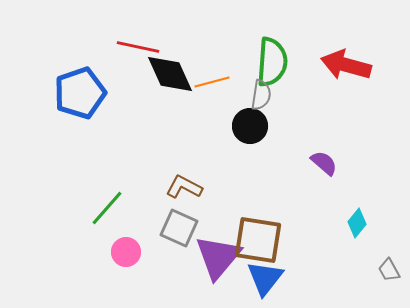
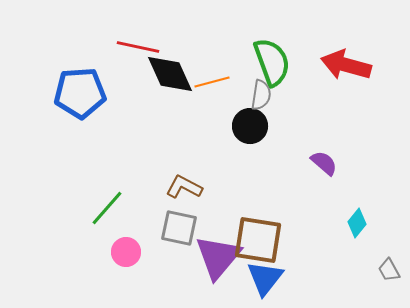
green semicircle: rotated 24 degrees counterclockwise
blue pentagon: rotated 15 degrees clockwise
gray square: rotated 12 degrees counterclockwise
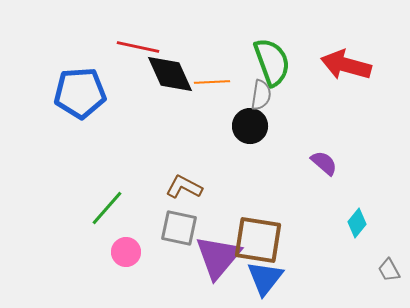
orange line: rotated 12 degrees clockwise
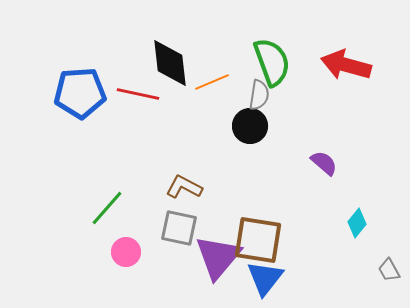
red line: moved 47 px down
black diamond: moved 11 px up; rotated 18 degrees clockwise
orange line: rotated 20 degrees counterclockwise
gray semicircle: moved 2 px left
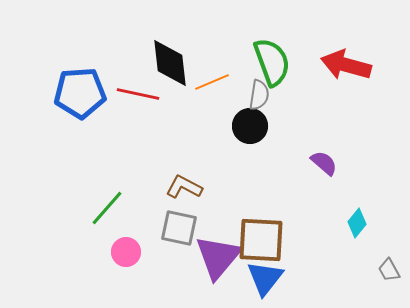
brown square: moved 3 px right; rotated 6 degrees counterclockwise
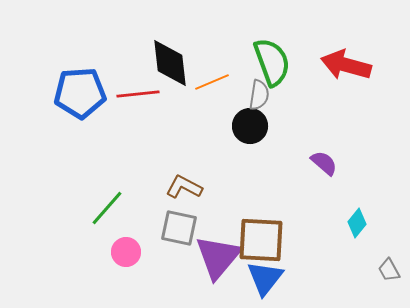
red line: rotated 18 degrees counterclockwise
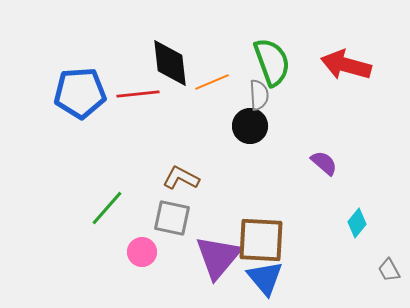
gray semicircle: rotated 12 degrees counterclockwise
brown L-shape: moved 3 px left, 9 px up
gray square: moved 7 px left, 10 px up
pink circle: moved 16 px right
blue triangle: rotated 18 degrees counterclockwise
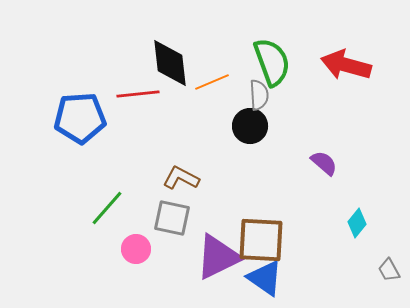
blue pentagon: moved 25 px down
pink circle: moved 6 px left, 3 px up
purple triangle: rotated 24 degrees clockwise
blue triangle: rotated 15 degrees counterclockwise
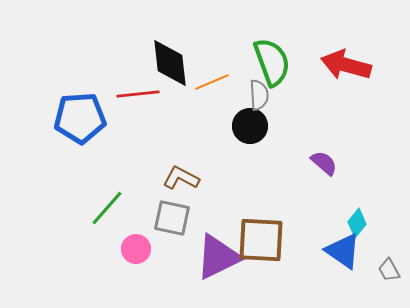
blue triangle: moved 78 px right, 27 px up
